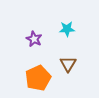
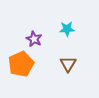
orange pentagon: moved 17 px left, 14 px up
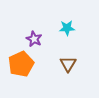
cyan star: moved 1 px up
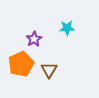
purple star: rotated 14 degrees clockwise
brown triangle: moved 19 px left, 6 px down
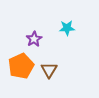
orange pentagon: moved 2 px down
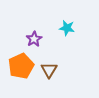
cyan star: rotated 14 degrees clockwise
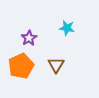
purple star: moved 5 px left, 1 px up
brown triangle: moved 7 px right, 5 px up
